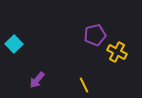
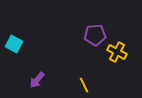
purple pentagon: rotated 10 degrees clockwise
cyan square: rotated 18 degrees counterclockwise
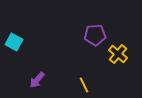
cyan square: moved 2 px up
yellow cross: moved 1 px right, 2 px down; rotated 12 degrees clockwise
